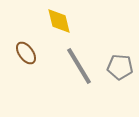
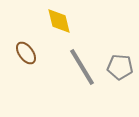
gray line: moved 3 px right, 1 px down
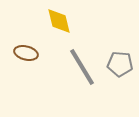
brown ellipse: rotated 40 degrees counterclockwise
gray pentagon: moved 3 px up
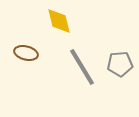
gray pentagon: rotated 10 degrees counterclockwise
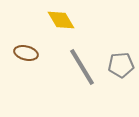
yellow diamond: moved 2 px right, 1 px up; rotated 16 degrees counterclockwise
gray pentagon: moved 1 px right, 1 px down
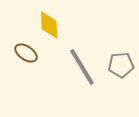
yellow diamond: moved 12 px left, 5 px down; rotated 28 degrees clockwise
brown ellipse: rotated 20 degrees clockwise
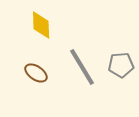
yellow diamond: moved 8 px left
brown ellipse: moved 10 px right, 20 px down
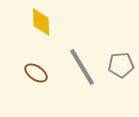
yellow diamond: moved 3 px up
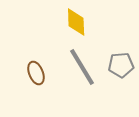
yellow diamond: moved 35 px right
brown ellipse: rotated 35 degrees clockwise
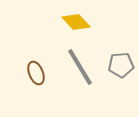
yellow diamond: rotated 40 degrees counterclockwise
gray line: moved 2 px left
